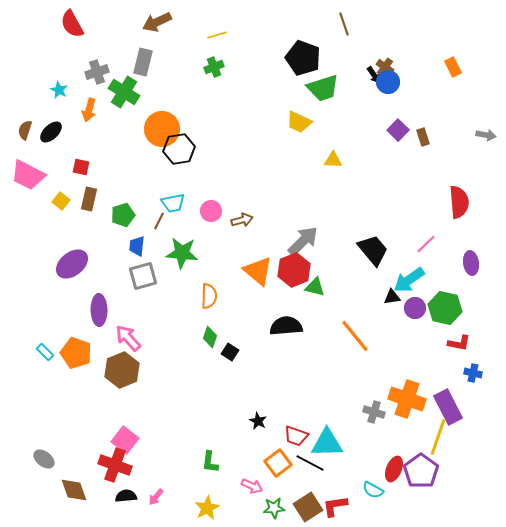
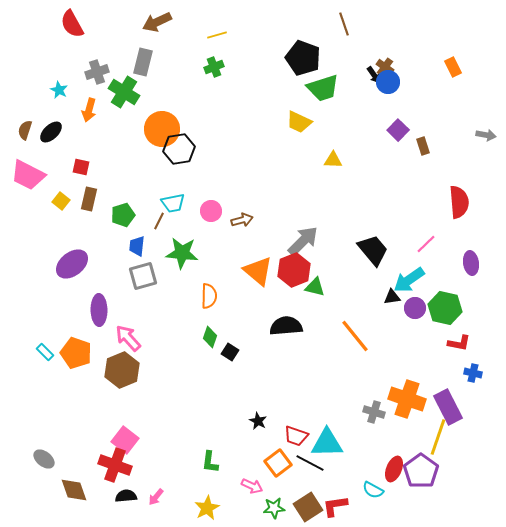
brown rectangle at (423, 137): moved 9 px down
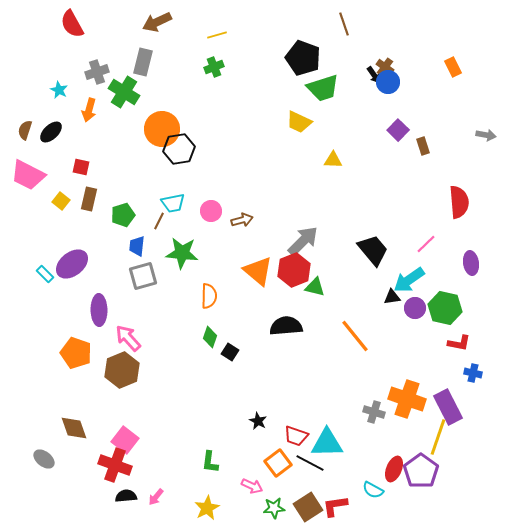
cyan rectangle at (45, 352): moved 78 px up
brown diamond at (74, 490): moved 62 px up
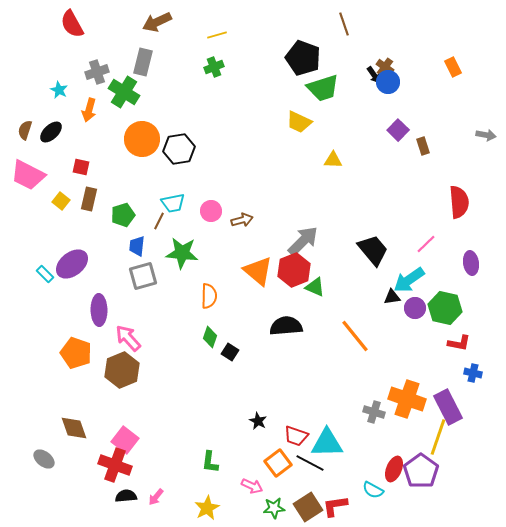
orange circle at (162, 129): moved 20 px left, 10 px down
green triangle at (315, 287): rotated 10 degrees clockwise
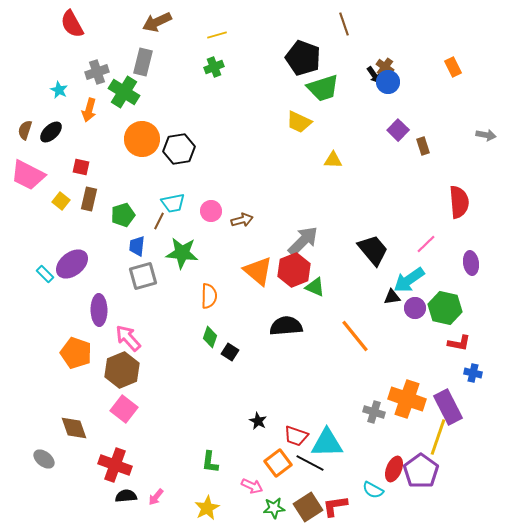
pink square at (125, 440): moved 1 px left, 31 px up
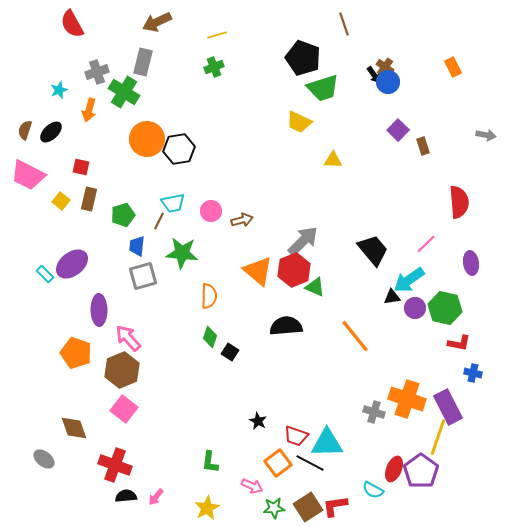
cyan star at (59, 90): rotated 24 degrees clockwise
orange circle at (142, 139): moved 5 px right
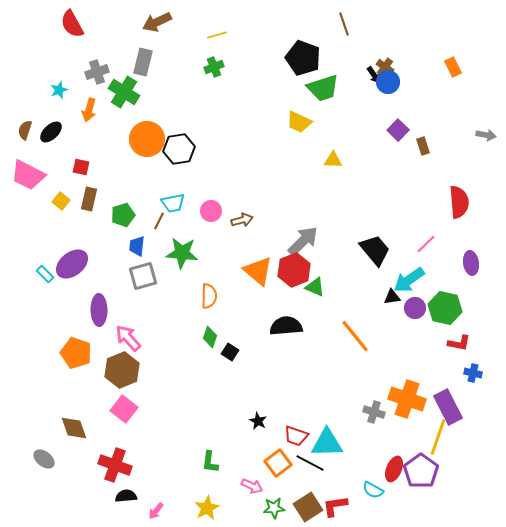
black trapezoid at (373, 250): moved 2 px right
pink arrow at (156, 497): moved 14 px down
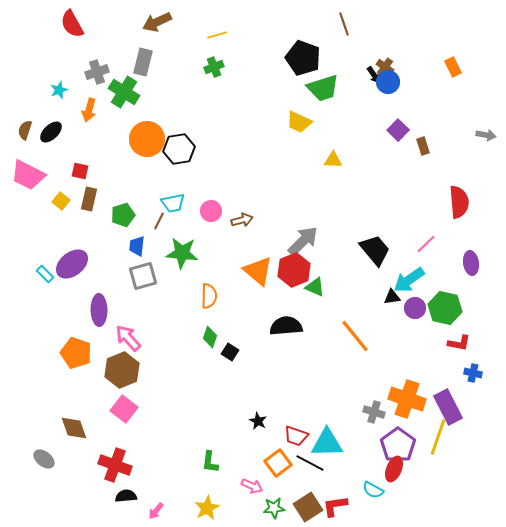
red square at (81, 167): moved 1 px left, 4 px down
purple pentagon at (421, 471): moved 23 px left, 26 px up
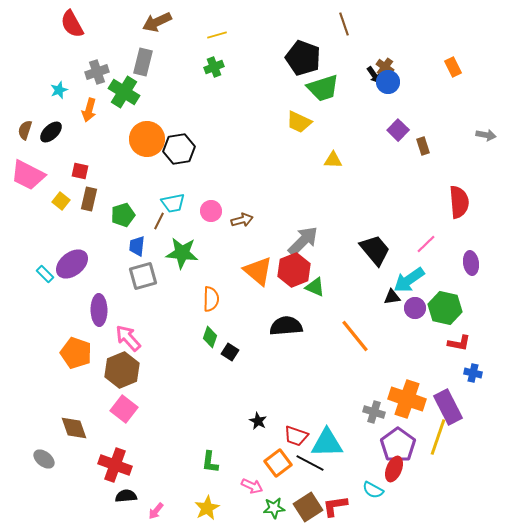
orange semicircle at (209, 296): moved 2 px right, 3 px down
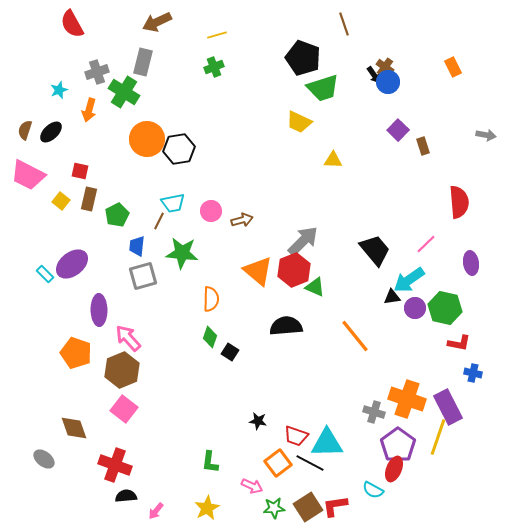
green pentagon at (123, 215): moved 6 px left; rotated 10 degrees counterclockwise
black star at (258, 421): rotated 18 degrees counterclockwise
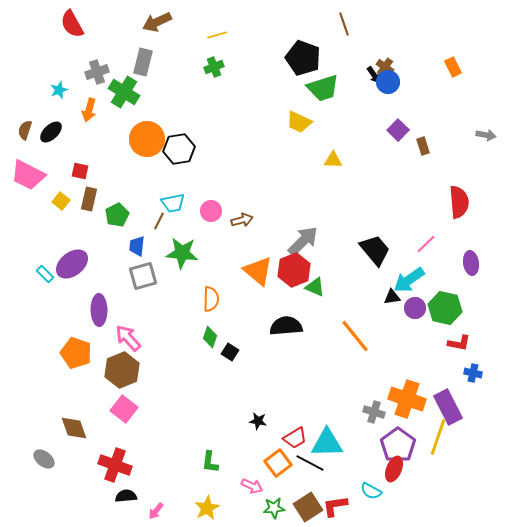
red trapezoid at (296, 436): moved 1 px left, 2 px down; rotated 50 degrees counterclockwise
cyan semicircle at (373, 490): moved 2 px left, 1 px down
